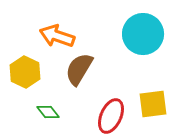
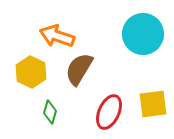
yellow hexagon: moved 6 px right
green diamond: moved 2 px right; rotated 55 degrees clockwise
red ellipse: moved 2 px left, 4 px up
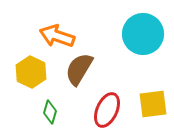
red ellipse: moved 2 px left, 2 px up
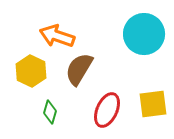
cyan circle: moved 1 px right
yellow hexagon: moved 1 px up
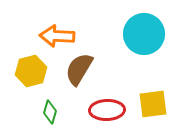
orange arrow: rotated 16 degrees counterclockwise
yellow hexagon: rotated 20 degrees clockwise
red ellipse: rotated 64 degrees clockwise
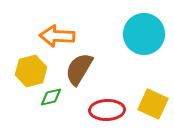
yellow square: rotated 32 degrees clockwise
green diamond: moved 1 px right, 15 px up; rotated 60 degrees clockwise
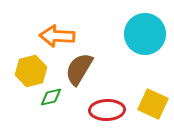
cyan circle: moved 1 px right
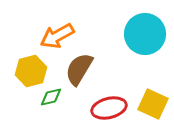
orange arrow: rotated 32 degrees counterclockwise
red ellipse: moved 2 px right, 2 px up; rotated 12 degrees counterclockwise
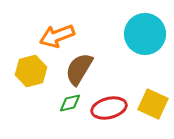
orange arrow: rotated 8 degrees clockwise
green diamond: moved 19 px right, 6 px down
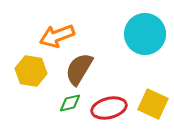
yellow hexagon: rotated 24 degrees clockwise
